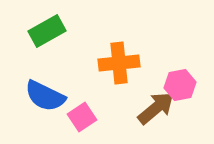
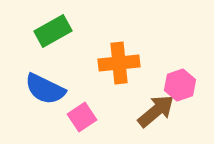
green rectangle: moved 6 px right
pink hexagon: rotated 8 degrees counterclockwise
blue semicircle: moved 7 px up
brown arrow: moved 3 px down
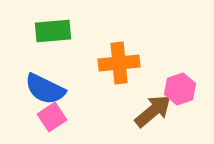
green rectangle: rotated 24 degrees clockwise
pink hexagon: moved 4 px down
brown arrow: moved 3 px left
pink square: moved 30 px left
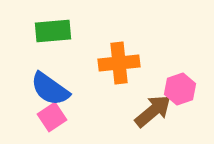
blue semicircle: moved 5 px right; rotated 9 degrees clockwise
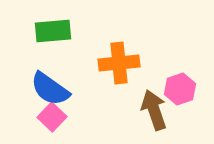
brown arrow: moved 1 px right, 1 px up; rotated 69 degrees counterclockwise
pink square: rotated 12 degrees counterclockwise
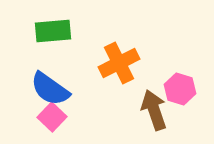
orange cross: rotated 21 degrees counterclockwise
pink hexagon: rotated 24 degrees counterclockwise
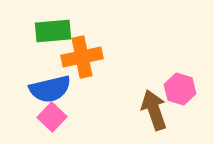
orange cross: moved 37 px left, 6 px up; rotated 15 degrees clockwise
blue semicircle: rotated 48 degrees counterclockwise
